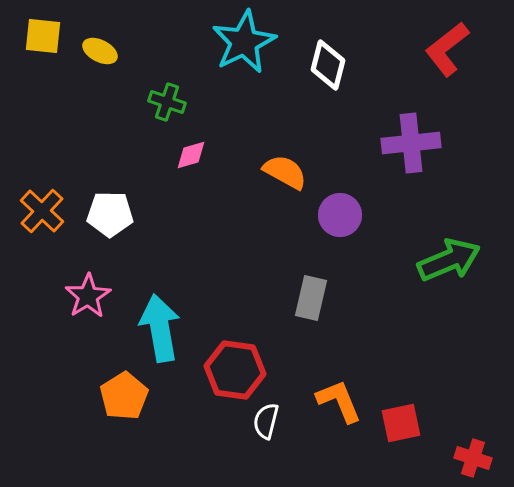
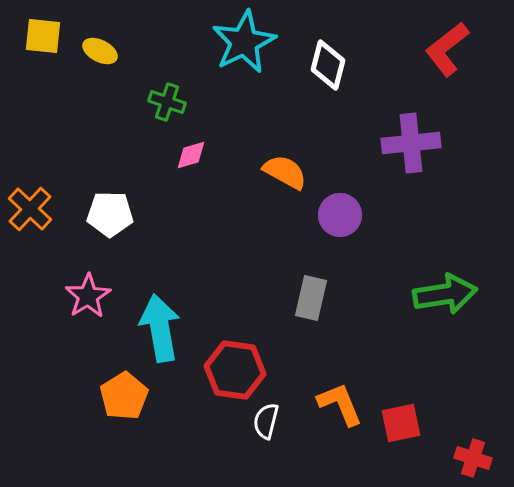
orange cross: moved 12 px left, 2 px up
green arrow: moved 4 px left, 34 px down; rotated 14 degrees clockwise
orange L-shape: moved 1 px right, 3 px down
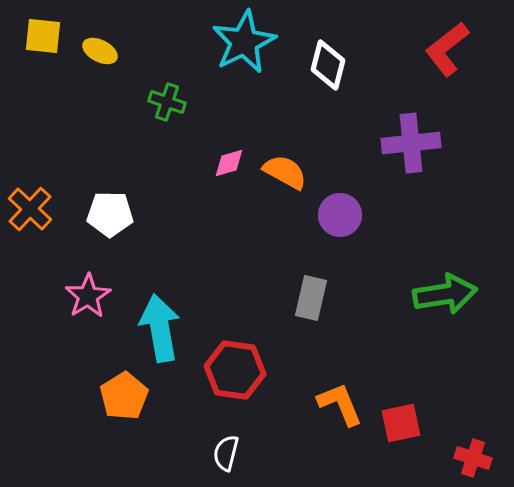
pink diamond: moved 38 px right, 8 px down
white semicircle: moved 40 px left, 32 px down
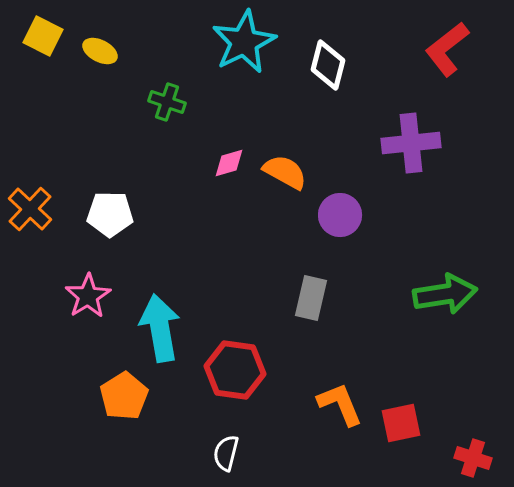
yellow square: rotated 21 degrees clockwise
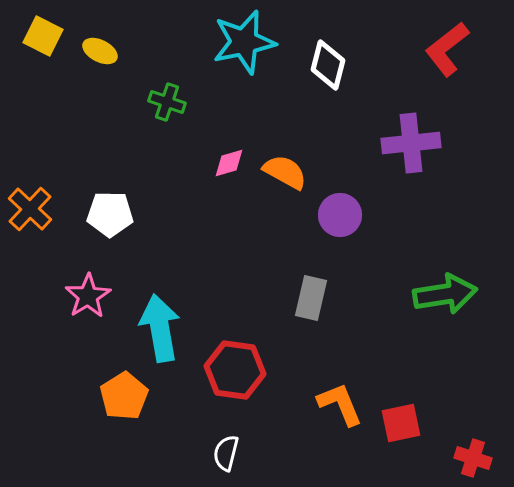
cyan star: rotated 14 degrees clockwise
